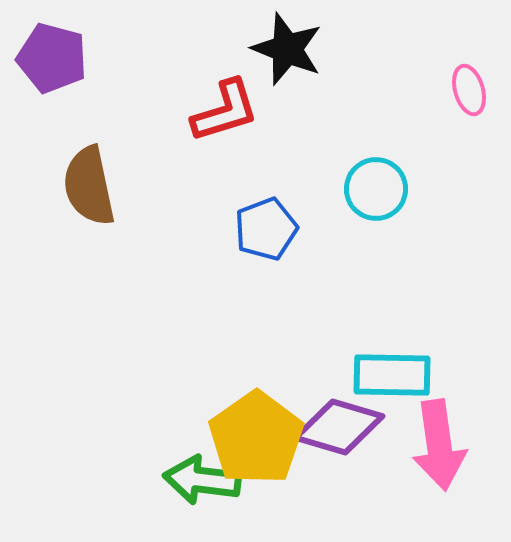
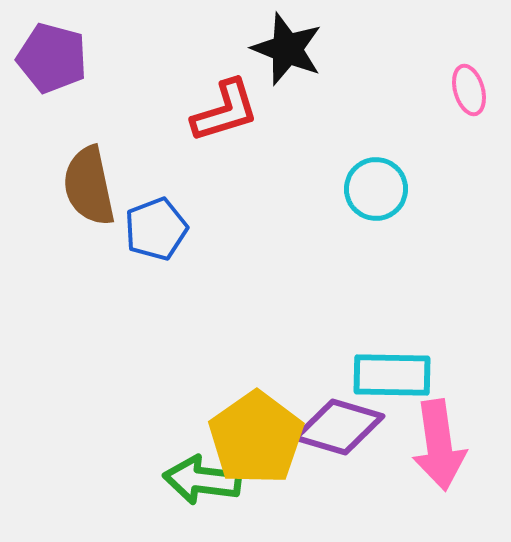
blue pentagon: moved 110 px left
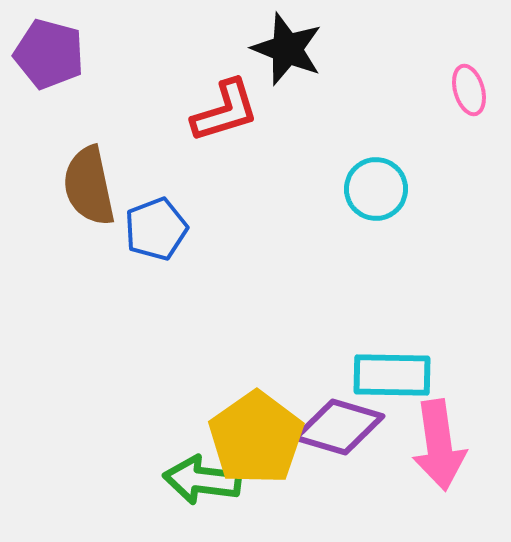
purple pentagon: moved 3 px left, 4 px up
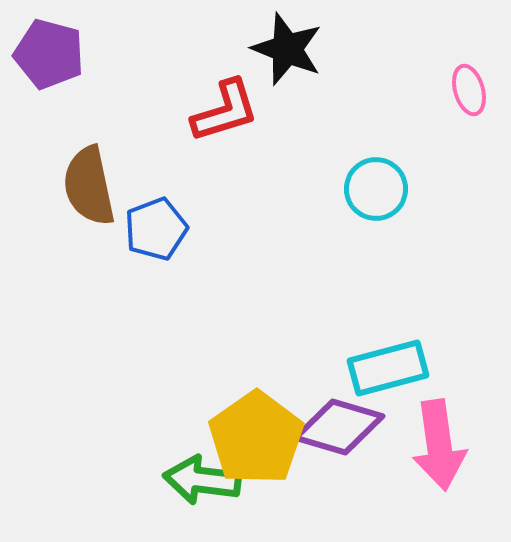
cyan rectangle: moved 4 px left, 7 px up; rotated 16 degrees counterclockwise
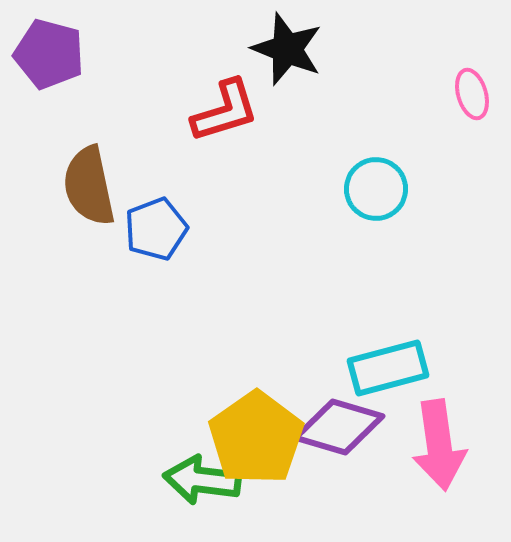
pink ellipse: moved 3 px right, 4 px down
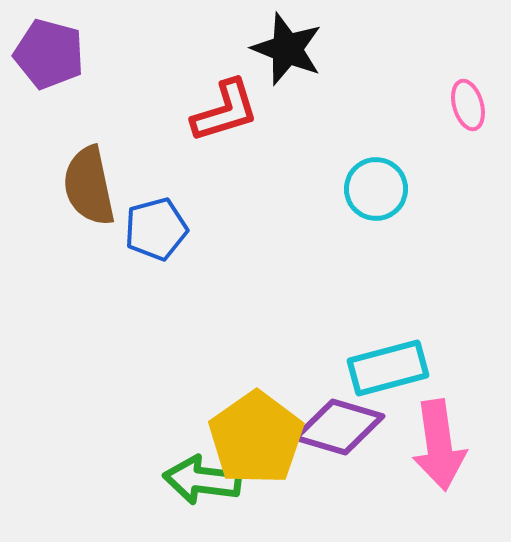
pink ellipse: moved 4 px left, 11 px down
blue pentagon: rotated 6 degrees clockwise
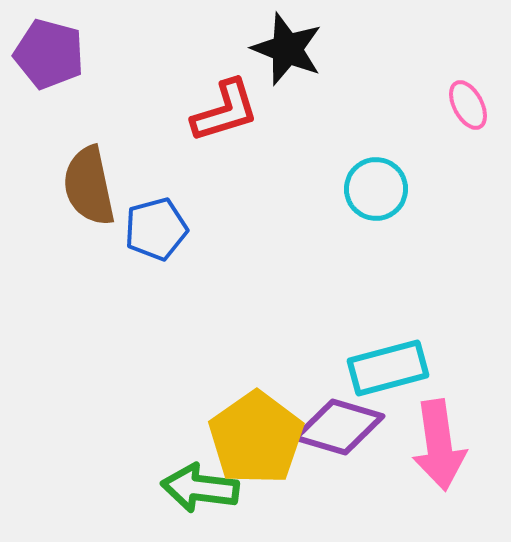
pink ellipse: rotated 12 degrees counterclockwise
green arrow: moved 2 px left, 8 px down
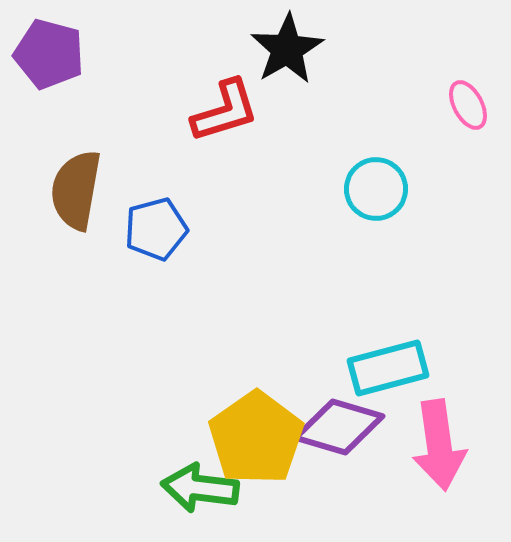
black star: rotated 20 degrees clockwise
brown semicircle: moved 13 px left, 4 px down; rotated 22 degrees clockwise
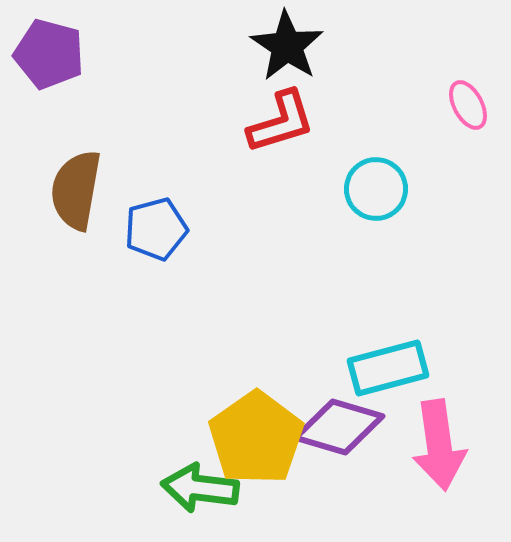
black star: moved 3 px up; rotated 8 degrees counterclockwise
red L-shape: moved 56 px right, 11 px down
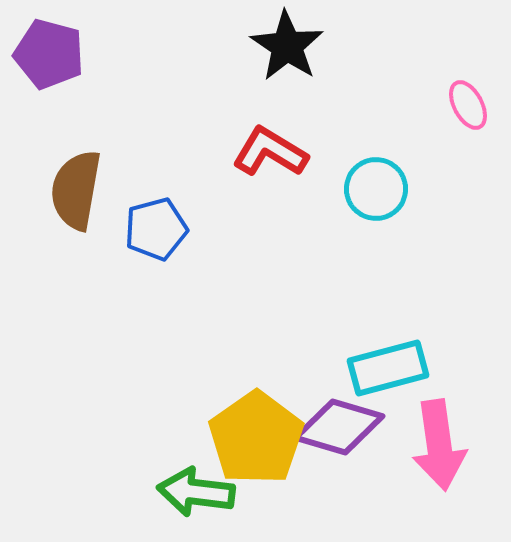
red L-shape: moved 11 px left, 30 px down; rotated 132 degrees counterclockwise
green arrow: moved 4 px left, 4 px down
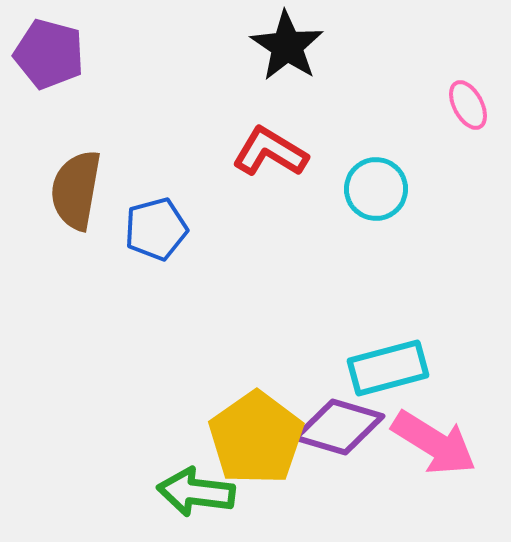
pink arrow: moved 5 px left, 2 px up; rotated 50 degrees counterclockwise
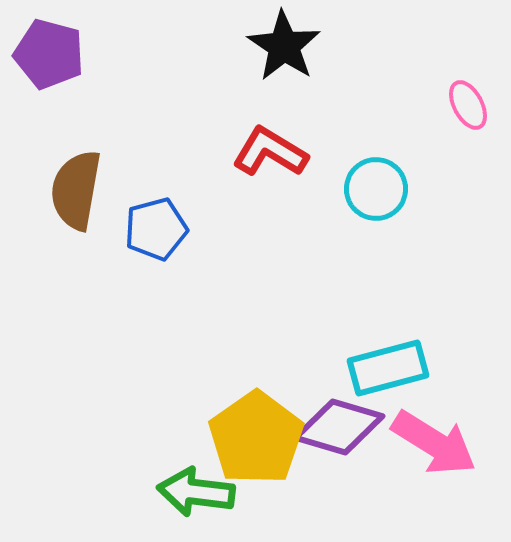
black star: moved 3 px left
